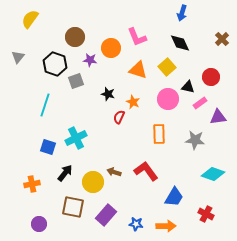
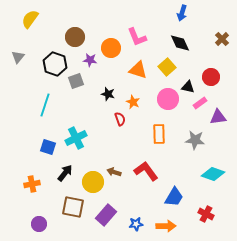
red semicircle: moved 1 px right, 2 px down; rotated 136 degrees clockwise
blue star: rotated 16 degrees counterclockwise
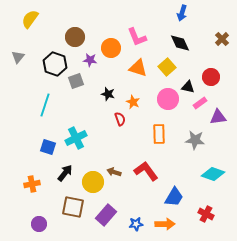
orange triangle: moved 2 px up
orange arrow: moved 1 px left, 2 px up
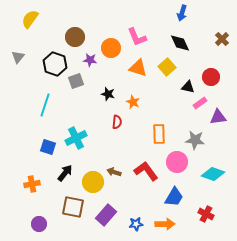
pink circle: moved 9 px right, 63 px down
red semicircle: moved 3 px left, 3 px down; rotated 24 degrees clockwise
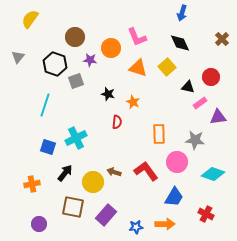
blue star: moved 3 px down
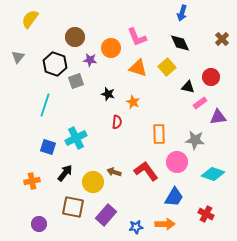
orange cross: moved 3 px up
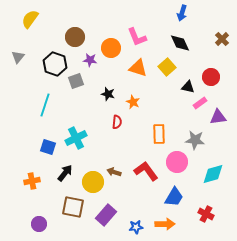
cyan diamond: rotated 35 degrees counterclockwise
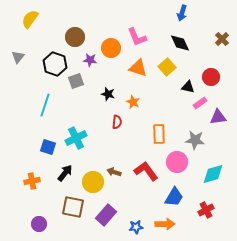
red cross: moved 4 px up; rotated 35 degrees clockwise
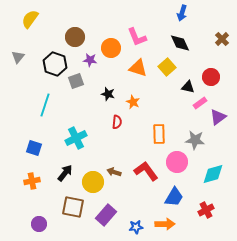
purple triangle: rotated 30 degrees counterclockwise
blue square: moved 14 px left, 1 px down
